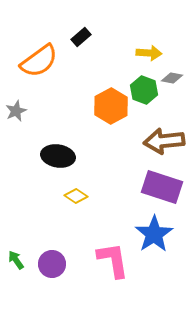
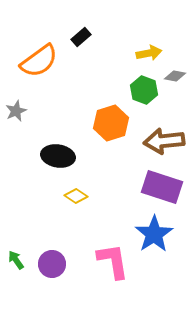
yellow arrow: rotated 15 degrees counterclockwise
gray diamond: moved 3 px right, 2 px up
orange hexagon: moved 17 px down; rotated 12 degrees clockwise
pink L-shape: moved 1 px down
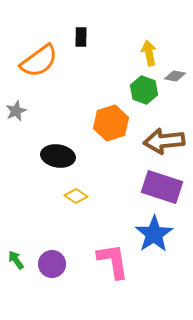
black rectangle: rotated 48 degrees counterclockwise
yellow arrow: rotated 90 degrees counterclockwise
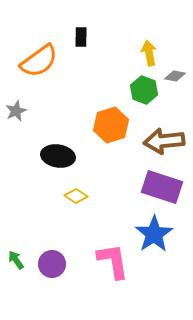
orange hexagon: moved 2 px down
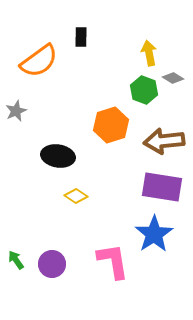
gray diamond: moved 2 px left, 2 px down; rotated 20 degrees clockwise
purple rectangle: rotated 9 degrees counterclockwise
